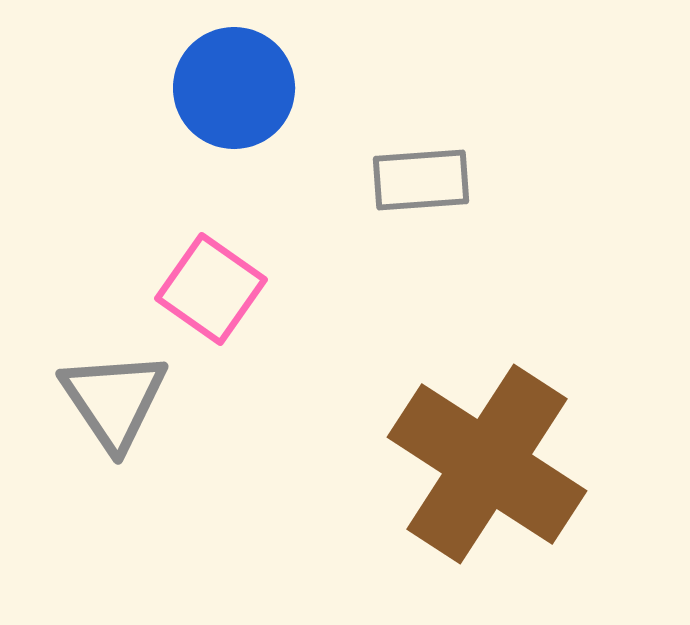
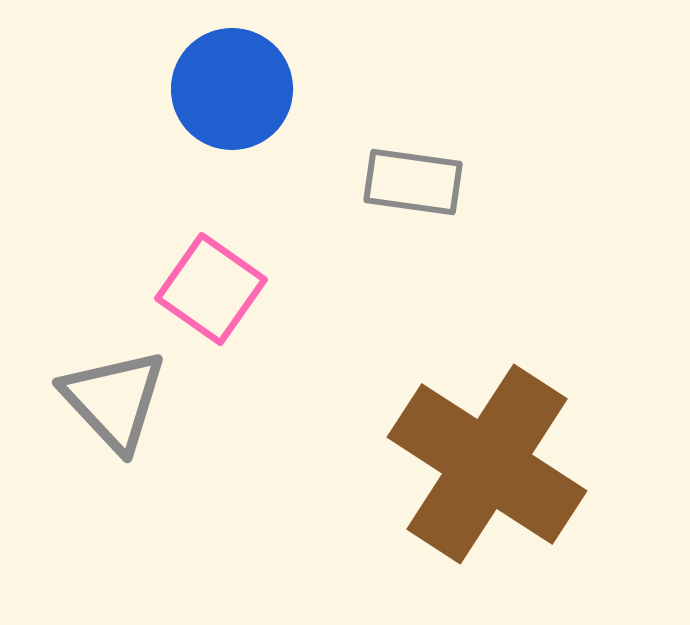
blue circle: moved 2 px left, 1 px down
gray rectangle: moved 8 px left, 2 px down; rotated 12 degrees clockwise
gray triangle: rotated 9 degrees counterclockwise
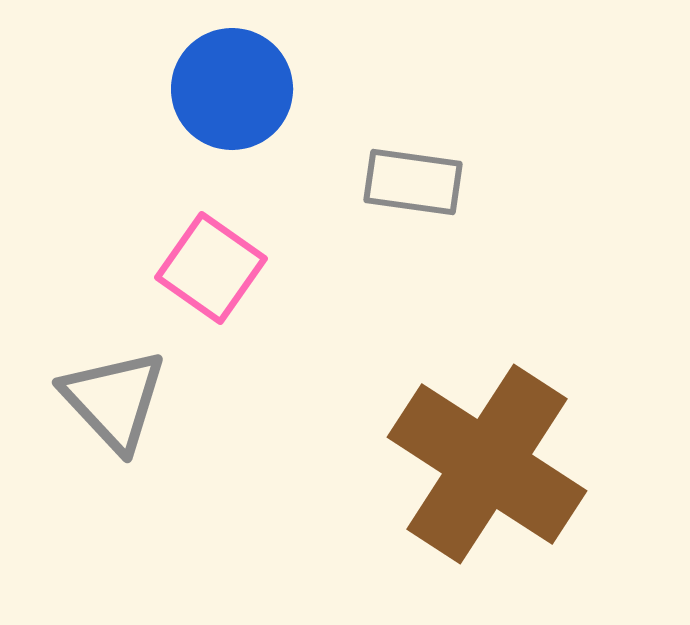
pink square: moved 21 px up
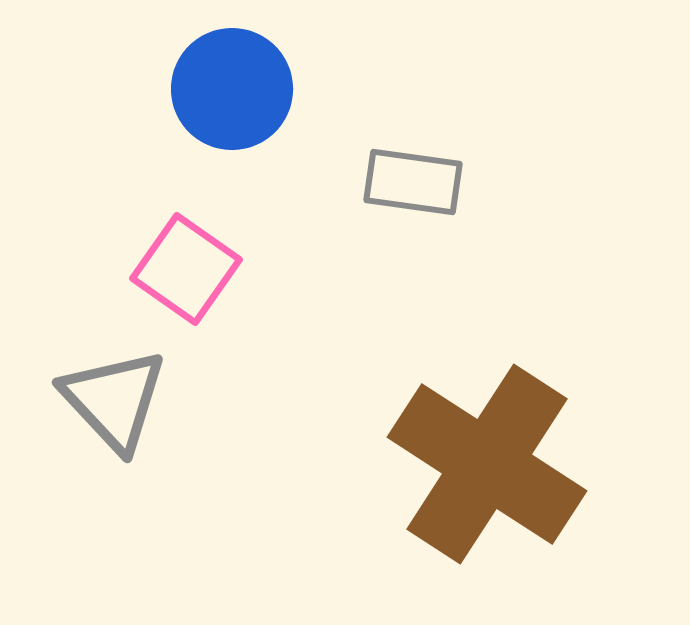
pink square: moved 25 px left, 1 px down
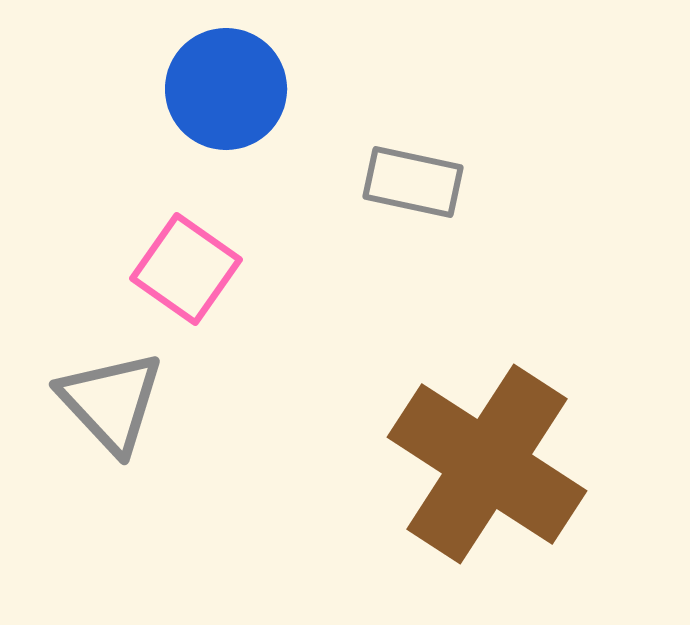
blue circle: moved 6 px left
gray rectangle: rotated 4 degrees clockwise
gray triangle: moved 3 px left, 2 px down
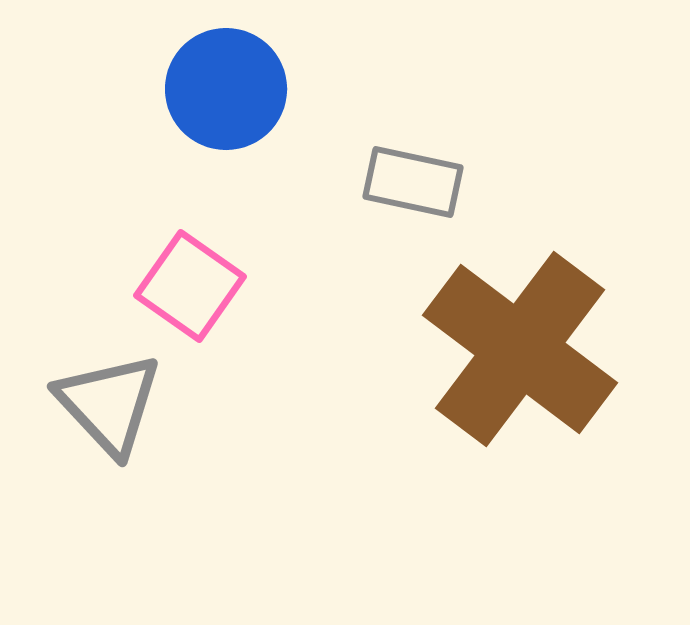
pink square: moved 4 px right, 17 px down
gray triangle: moved 2 px left, 2 px down
brown cross: moved 33 px right, 115 px up; rotated 4 degrees clockwise
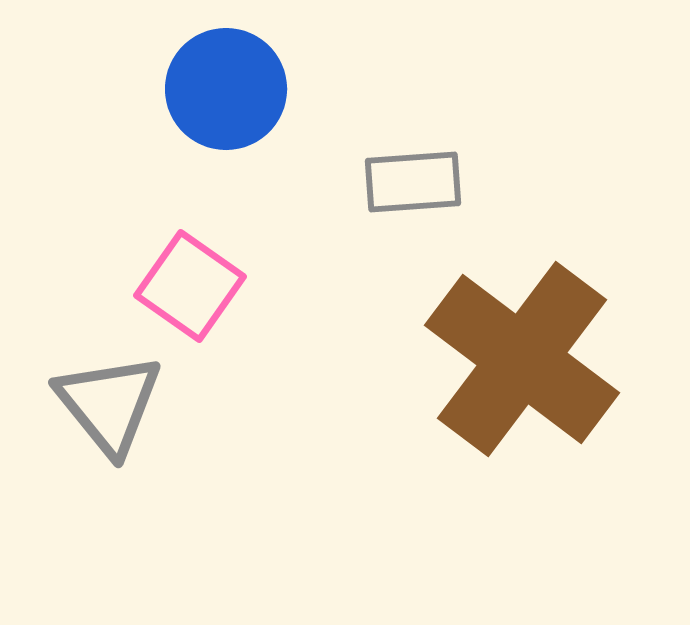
gray rectangle: rotated 16 degrees counterclockwise
brown cross: moved 2 px right, 10 px down
gray triangle: rotated 4 degrees clockwise
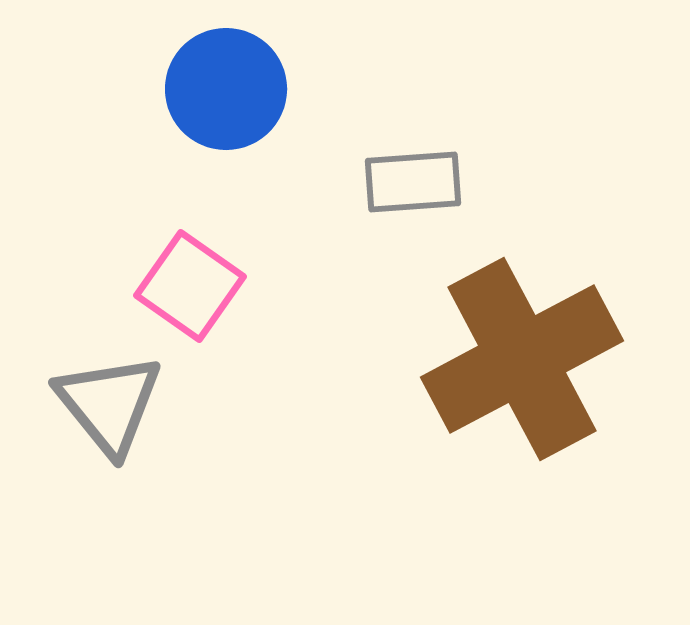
brown cross: rotated 25 degrees clockwise
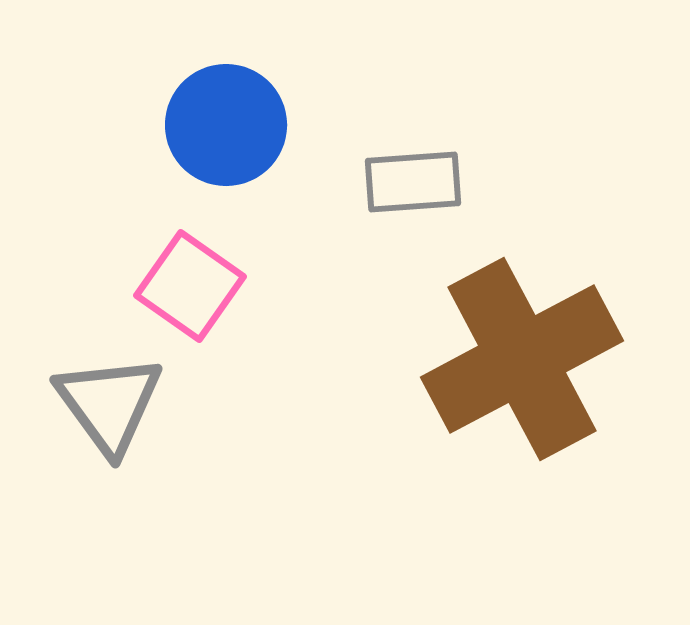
blue circle: moved 36 px down
gray triangle: rotated 3 degrees clockwise
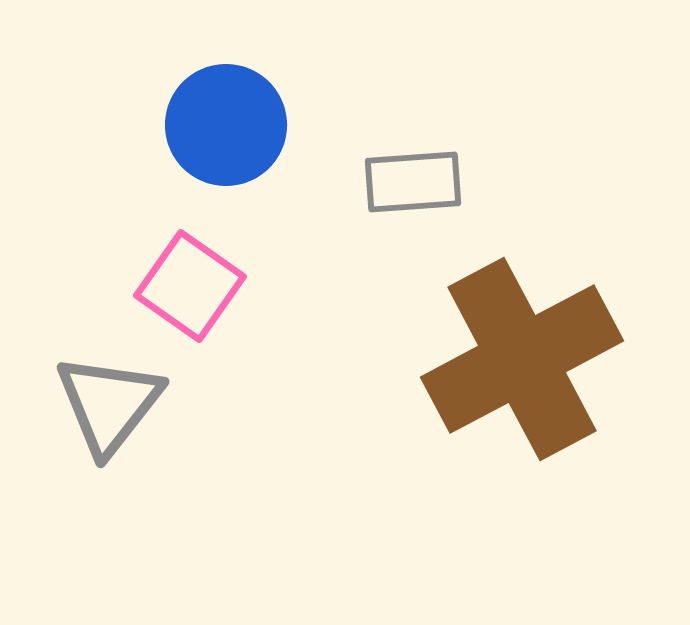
gray triangle: rotated 14 degrees clockwise
